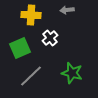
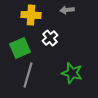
gray line: moved 3 px left, 1 px up; rotated 30 degrees counterclockwise
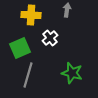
gray arrow: rotated 104 degrees clockwise
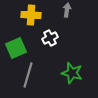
white cross: rotated 14 degrees clockwise
green square: moved 4 px left
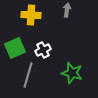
white cross: moved 7 px left, 12 px down
green square: moved 1 px left
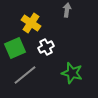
yellow cross: moved 8 px down; rotated 30 degrees clockwise
white cross: moved 3 px right, 3 px up
gray line: moved 3 px left; rotated 35 degrees clockwise
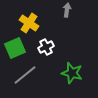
yellow cross: moved 2 px left
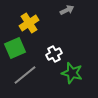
gray arrow: rotated 56 degrees clockwise
yellow cross: rotated 24 degrees clockwise
white cross: moved 8 px right, 7 px down
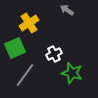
gray arrow: rotated 120 degrees counterclockwise
gray line: rotated 15 degrees counterclockwise
